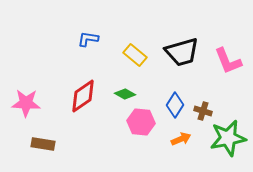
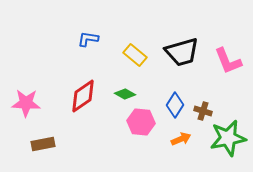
brown rectangle: rotated 20 degrees counterclockwise
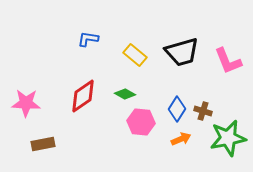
blue diamond: moved 2 px right, 4 px down
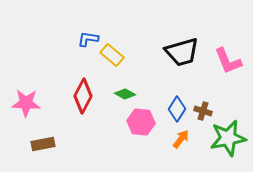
yellow rectangle: moved 23 px left
red diamond: rotated 28 degrees counterclockwise
orange arrow: rotated 30 degrees counterclockwise
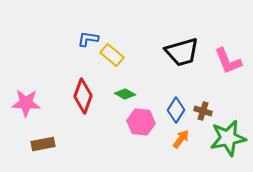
red diamond: rotated 8 degrees counterclockwise
blue diamond: moved 1 px left, 1 px down
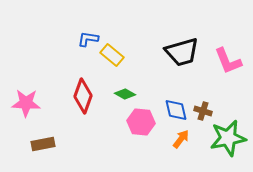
blue diamond: rotated 45 degrees counterclockwise
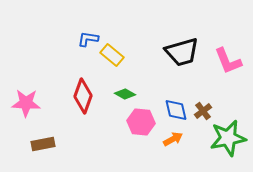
brown cross: rotated 36 degrees clockwise
orange arrow: moved 8 px left; rotated 24 degrees clockwise
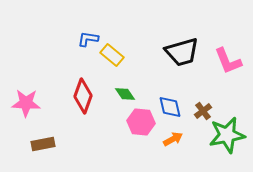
green diamond: rotated 25 degrees clockwise
blue diamond: moved 6 px left, 3 px up
green star: moved 1 px left, 3 px up
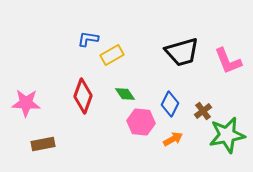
yellow rectangle: rotated 70 degrees counterclockwise
blue diamond: moved 3 px up; rotated 40 degrees clockwise
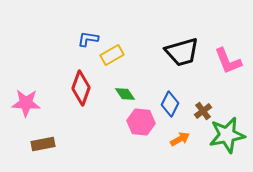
red diamond: moved 2 px left, 8 px up
orange arrow: moved 7 px right
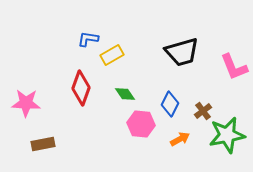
pink L-shape: moved 6 px right, 6 px down
pink hexagon: moved 2 px down
